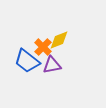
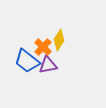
yellow diamond: rotated 35 degrees counterclockwise
purple triangle: moved 4 px left
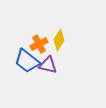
orange cross: moved 4 px left, 3 px up; rotated 18 degrees clockwise
purple triangle: rotated 24 degrees clockwise
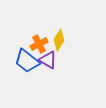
purple triangle: moved 5 px up; rotated 18 degrees clockwise
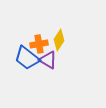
orange cross: rotated 18 degrees clockwise
blue trapezoid: moved 3 px up
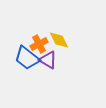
yellow diamond: rotated 60 degrees counterclockwise
orange cross: rotated 18 degrees counterclockwise
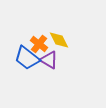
orange cross: rotated 24 degrees counterclockwise
purple triangle: moved 1 px right
